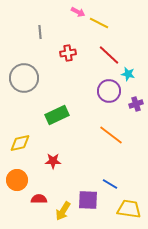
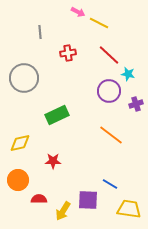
orange circle: moved 1 px right
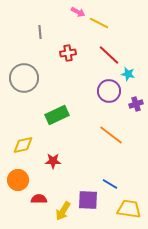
yellow diamond: moved 3 px right, 2 px down
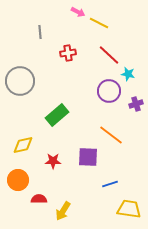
gray circle: moved 4 px left, 3 px down
green rectangle: rotated 15 degrees counterclockwise
blue line: rotated 49 degrees counterclockwise
purple square: moved 43 px up
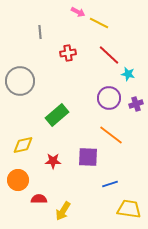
purple circle: moved 7 px down
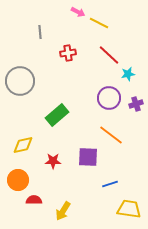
cyan star: rotated 24 degrees counterclockwise
red semicircle: moved 5 px left, 1 px down
